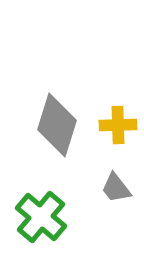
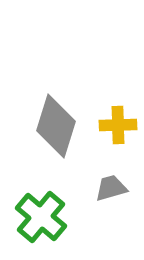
gray diamond: moved 1 px left, 1 px down
gray trapezoid: moved 5 px left; rotated 112 degrees clockwise
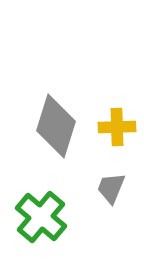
yellow cross: moved 1 px left, 2 px down
gray trapezoid: rotated 52 degrees counterclockwise
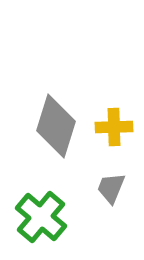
yellow cross: moved 3 px left
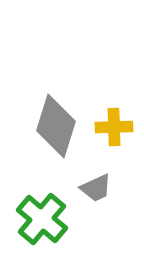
gray trapezoid: moved 15 px left; rotated 136 degrees counterclockwise
green cross: moved 1 px right, 2 px down
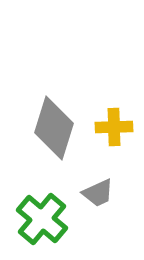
gray diamond: moved 2 px left, 2 px down
gray trapezoid: moved 2 px right, 5 px down
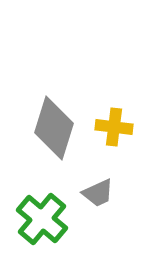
yellow cross: rotated 9 degrees clockwise
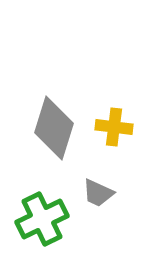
gray trapezoid: rotated 48 degrees clockwise
green cross: rotated 24 degrees clockwise
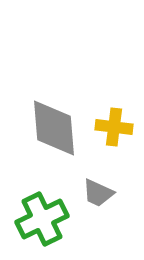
gray diamond: rotated 22 degrees counterclockwise
